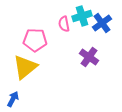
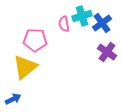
purple cross: moved 18 px right, 5 px up
blue arrow: rotated 35 degrees clockwise
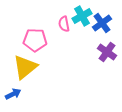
cyan cross: rotated 12 degrees counterclockwise
blue arrow: moved 5 px up
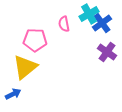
cyan cross: moved 7 px right, 2 px up
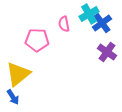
pink pentagon: moved 2 px right
yellow triangle: moved 7 px left, 7 px down
blue arrow: moved 3 px down; rotated 84 degrees clockwise
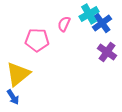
pink semicircle: rotated 35 degrees clockwise
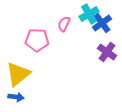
blue arrow: moved 3 px right; rotated 49 degrees counterclockwise
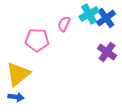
blue cross: moved 4 px right, 5 px up
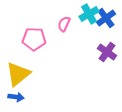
pink pentagon: moved 3 px left, 1 px up
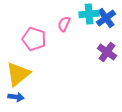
cyan cross: rotated 24 degrees clockwise
pink pentagon: rotated 15 degrees clockwise
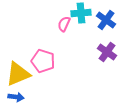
cyan cross: moved 8 px left, 1 px up
blue cross: moved 2 px down; rotated 18 degrees counterclockwise
pink pentagon: moved 9 px right, 22 px down
yellow triangle: rotated 16 degrees clockwise
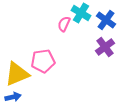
cyan cross: rotated 36 degrees clockwise
purple cross: moved 2 px left, 5 px up; rotated 18 degrees clockwise
pink pentagon: rotated 25 degrees counterclockwise
yellow triangle: moved 1 px left
blue arrow: moved 3 px left; rotated 21 degrees counterclockwise
